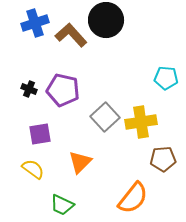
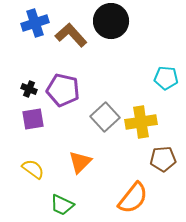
black circle: moved 5 px right, 1 px down
purple square: moved 7 px left, 15 px up
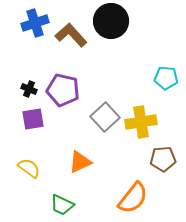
orange triangle: rotated 20 degrees clockwise
yellow semicircle: moved 4 px left, 1 px up
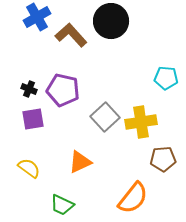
blue cross: moved 2 px right, 6 px up; rotated 12 degrees counterclockwise
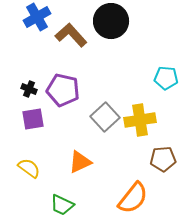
yellow cross: moved 1 px left, 2 px up
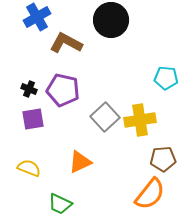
black circle: moved 1 px up
brown L-shape: moved 5 px left, 8 px down; rotated 20 degrees counterclockwise
yellow semicircle: rotated 15 degrees counterclockwise
orange semicircle: moved 17 px right, 4 px up
green trapezoid: moved 2 px left, 1 px up
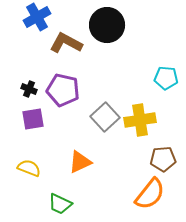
black circle: moved 4 px left, 5 px down
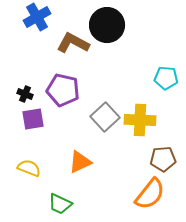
brown L-shape: moved 7 px right
black cross: moved 4 px left, 5 px down
yellow cross: rotated 12 degrees clockwise
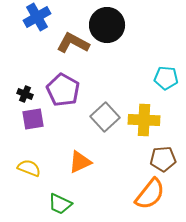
purple pentagon: rotated 16 degrees clockwise
yellow cross: moved 4 px right
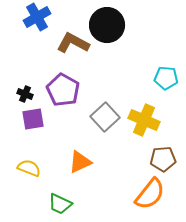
yellow cross: rotated 20 degrees clockwise
